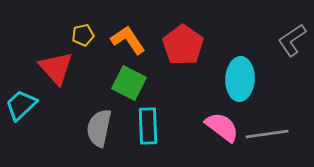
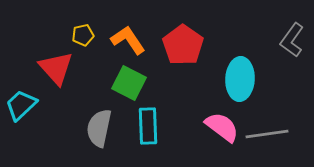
gray L-shape: rotated 20 degrees counterclockwise
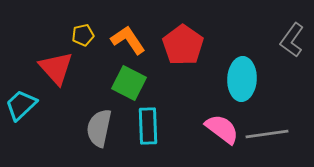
cyan ellipse: moved 2 px right
pink semicircle: moved 2 px down
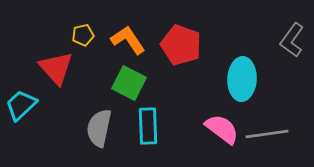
red pentagon: moved 2 px left; rotated 15 degrees counterclockwise
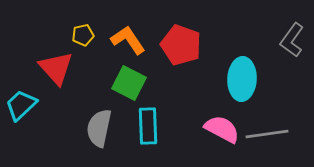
pink semicircle: rotated 9 degrees counterclockwise
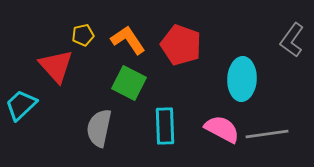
red triangle: moved 2 px up
cyan rectangle: moved 17 px right
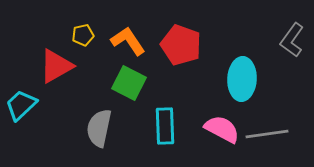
orange L-shape: moved 1 px down
red triangle: rotated 42 degrees clockwise
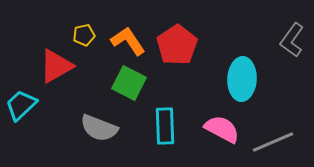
yellow pentagon: moved 1 px right
red pentagon: moved 4 px left; rotated 18 degrees clockwise
gray semicircle: rotated 81 degrees counterclockwise
gray line: moved 6 px right, 8 px down; rotated 15 degrees counterclockwise
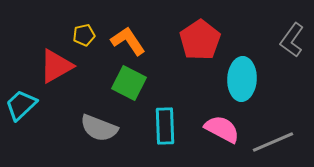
red pentagon: moved 23 px right, 5 px up
